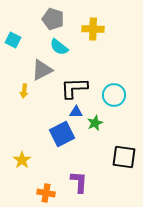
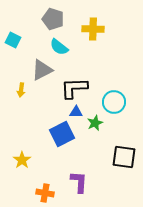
yellow arrow: moved 3 px left, 1 px up
cyan circle: moved 7 px down
orange cross: moved 1 px left
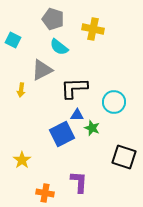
yellow cross: rotated 10 degrees clockwise
blue triangle: moved 1 px right, 3 px down
green star: moved 3 px left, 5 px down; rotated 28 degrees counterclockwise
black square: rotated 10 degrees clockwise
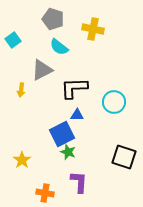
cyan square: rotated 28 degrees clockwise
green star: moved 24 px left, 24 px down
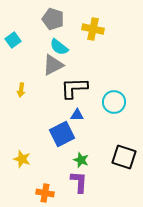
gray triangle: moved 11 px right, 5 px up
green star: moved 13 px right, 8 px down
yellow star: moved 1 px up; rotated 18 degrees counterclockwise
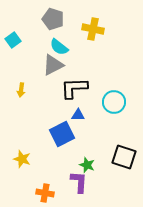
blue triangle: moved 1 px right
green star: moved 6 px right, 5 px down
